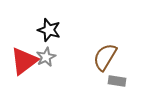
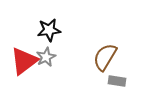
black star: rotated 25 degrees counterclockwise
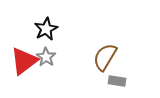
black star: moved 3 px left, 1 px up; rotated 20 degrees counterclockwise
gray star: rotated 12 degrees counterclockwise
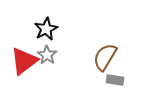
gray star: moved 1 px right, 2 px up
gray rectangle: moved 2 px left, 1 px up
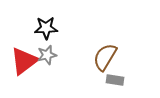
black star: moved 1 px up; rotated 25 degrees clockwise
gray star: rotated 24 degrees clockwise
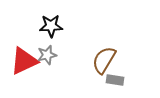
black star: moved 5 px right, 2 px up
brown semicircle: moved 1 px left, 3 px down
red triangle: rotated 12 degrees clockwise
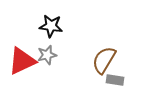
black star: rotated 10 degrees clockwise
red triangle: moved 2 px left
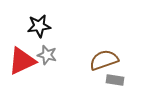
black star: moved 12 px left; rotated 15 degrees counterclockwise
gray star: rotated 30 degrees clockwise
brown semicircle: rotated 40 degrees clockwise
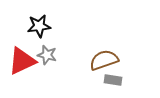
gray rectangle: moved 2 px left
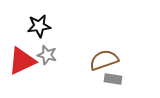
gray rectangle: moved 1 px up
